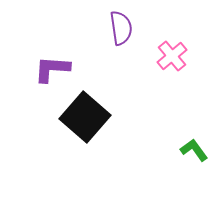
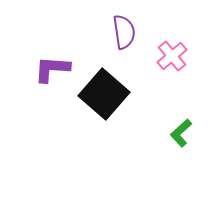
purple semicircle: moved 3 px right, 4 px down
black square: moved 19 px right, 23 px up
green L-shape: moved 13 px left, 17 px up; rotated 96 degrees counterclockwise
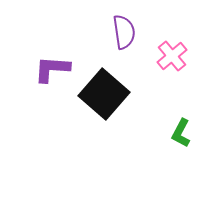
green L-shape: rotated 20 degrees counterclockwise
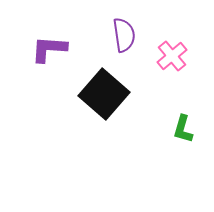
purple semicircle: moved 3 px down
purple L-shape: moved 3 px left, 20 px up
green L-shape: moved 2 px right, 4 px up; rotated 12 degrees counterclockwise
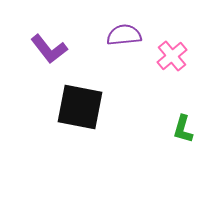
purple semicircle: rotated 88 degrees counterclockwise
purple L-shape: rotated 132 degrees counterclockwise
black square: moved 24 px left, 13 px down; rotated 30 degrees counterclockwise
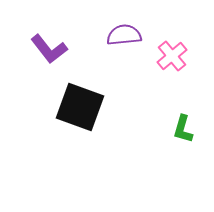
black square: rotated 9 degrees clockwise
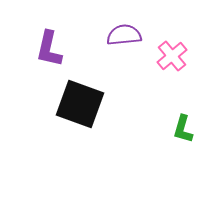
purple L-shape: rotated 51 degrees clockwise
black square: moved 3 px up
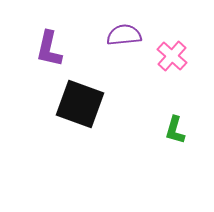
pink cross: rotated 8 degrees counterclockwise
green L-shape: moved 8 px left, 1 px down
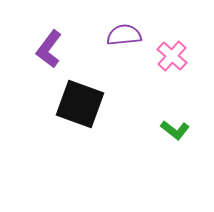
purple L-shape: rotated 24 degrees clockwise
green L-shape: rotated 68 degrees counterclockwise
